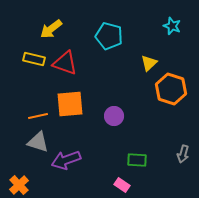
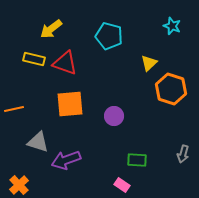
orange line: moved 24 px left, 7 px up
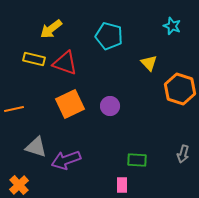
yellow triangle: rotated 30 degrees counterclockwise
orange hexagon: moved 9 px right
orange square: rotated 20 degrees counterclockwise
purple circle: moved 4 px left, 10 px up
gray triangle: moved 2 px left, 5 px down
pink rectangle: rotated 56 degrees clockwise
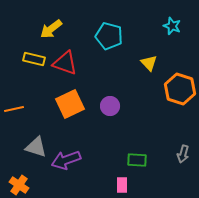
orange cross: rotated 12 degrees counterclockwise
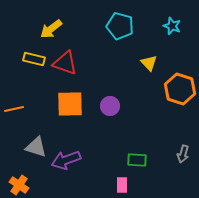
cyan pentagon: moved 11 px right, 10 px up
orange square: rotated 24 degrees clockwise
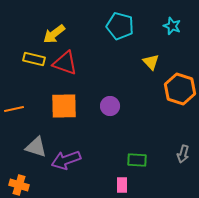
yellow arrow: moved 3 px right, 5 px down
yellow triangle: moved 2 px right, 1 px up
orange square: moved 6 px left, 2 px down
orange cross: rotated 18 degrees counterclockwise
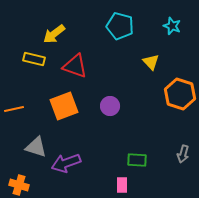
red triangle: moved 10 px right, 3 px down
orange hexagon: moved 5 px down
orange square: rotated 20 degrees counterclockwise
purple arrow: moved 3 px down
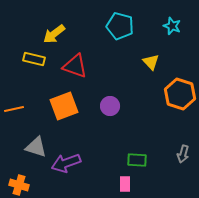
pink rectangle: moved 3 px right, 1 px up
